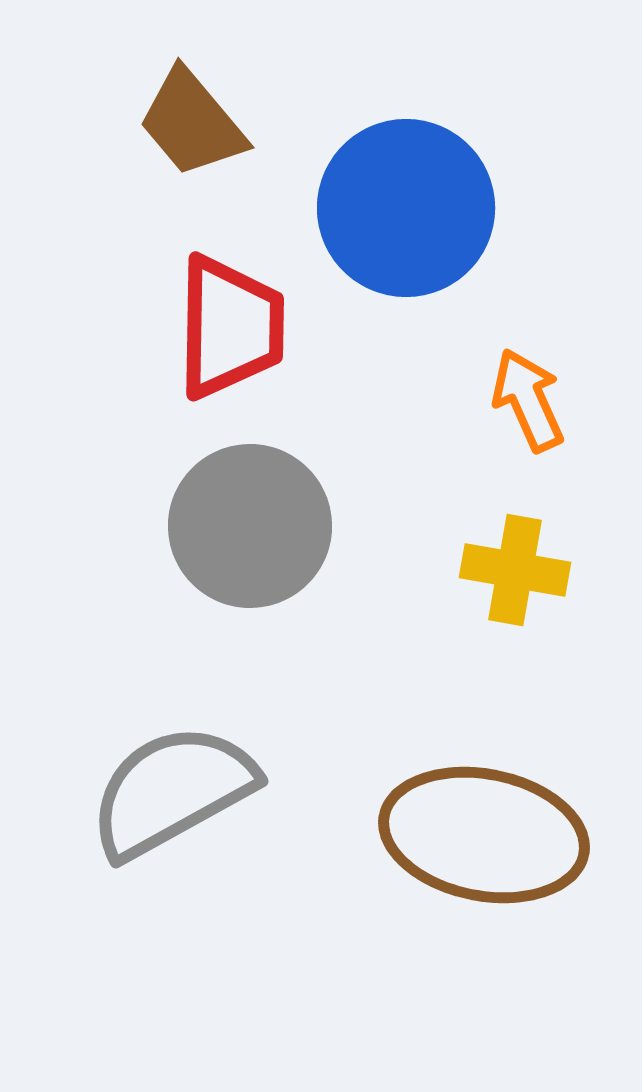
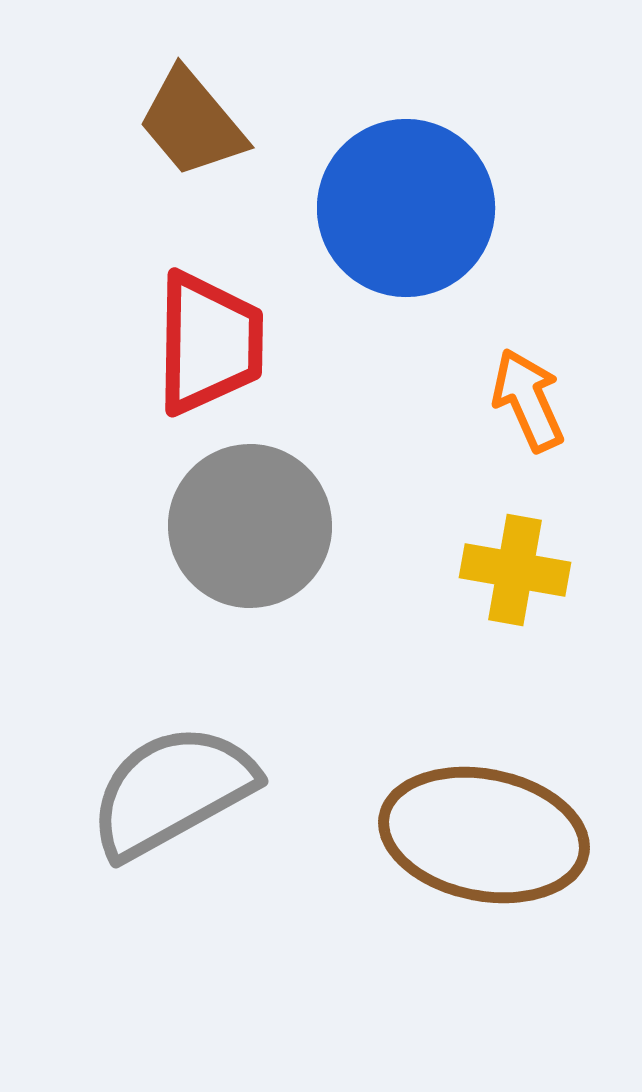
red trapezoid: moved 21 px left, 16 px down
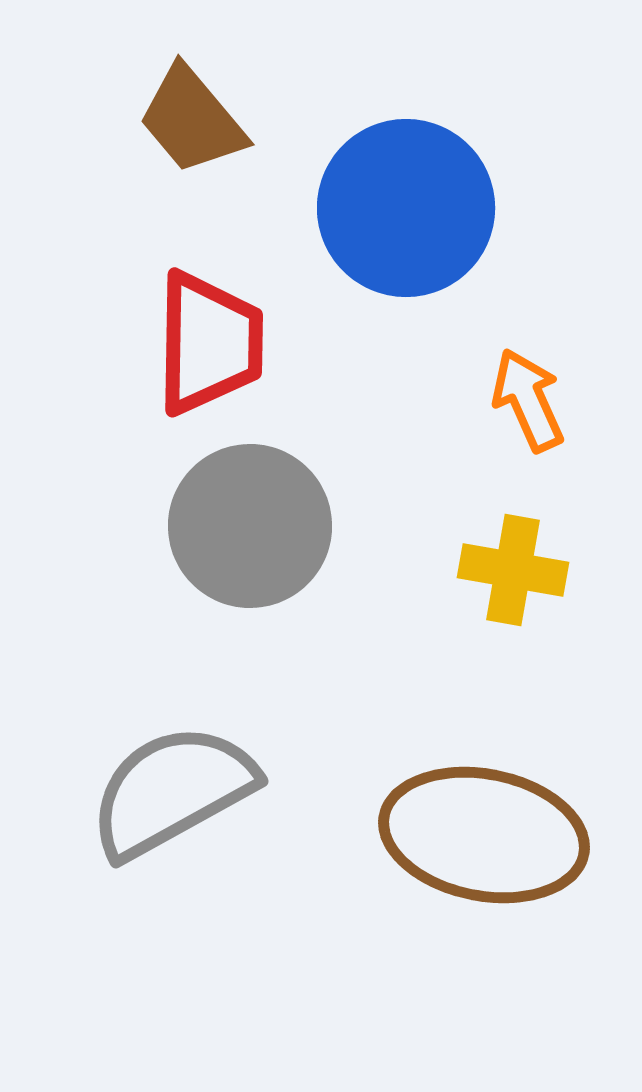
brown trapezoid: moved 3 px up
yellow cross: moved 2 px left
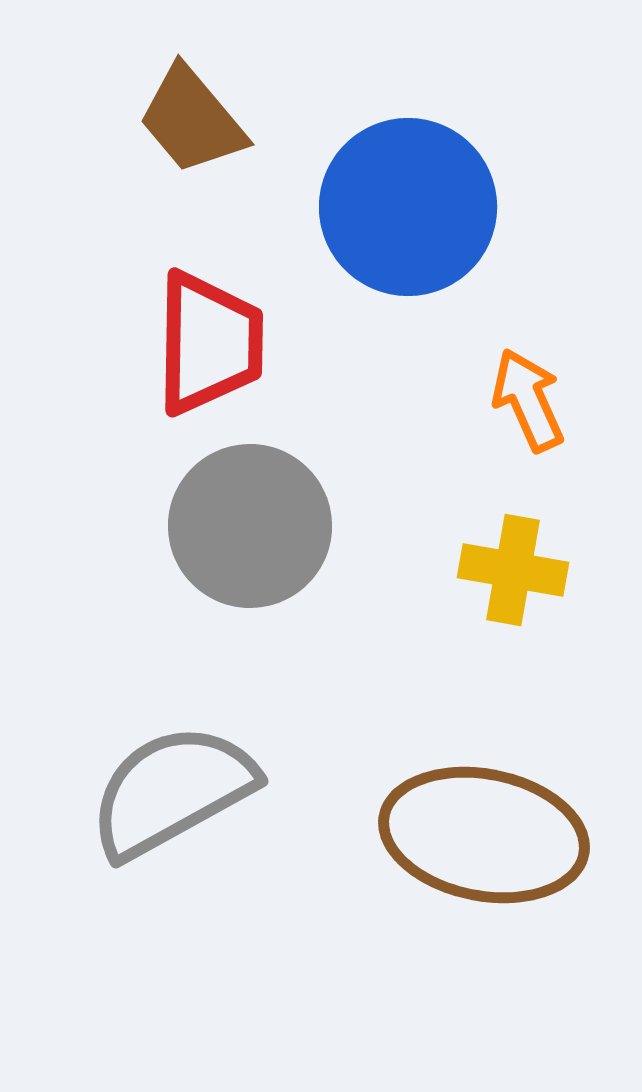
blue circle: moved 2 px right, 1 px up
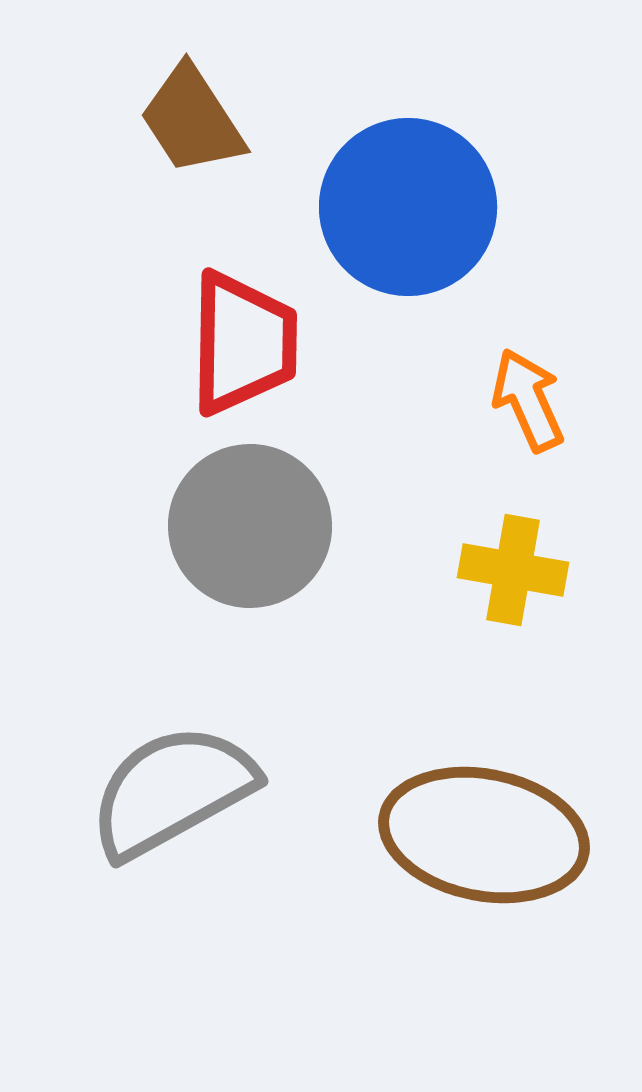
brown trapezoid: rotated 7 degrees clockwise
red trapezoid: moved 34 px right
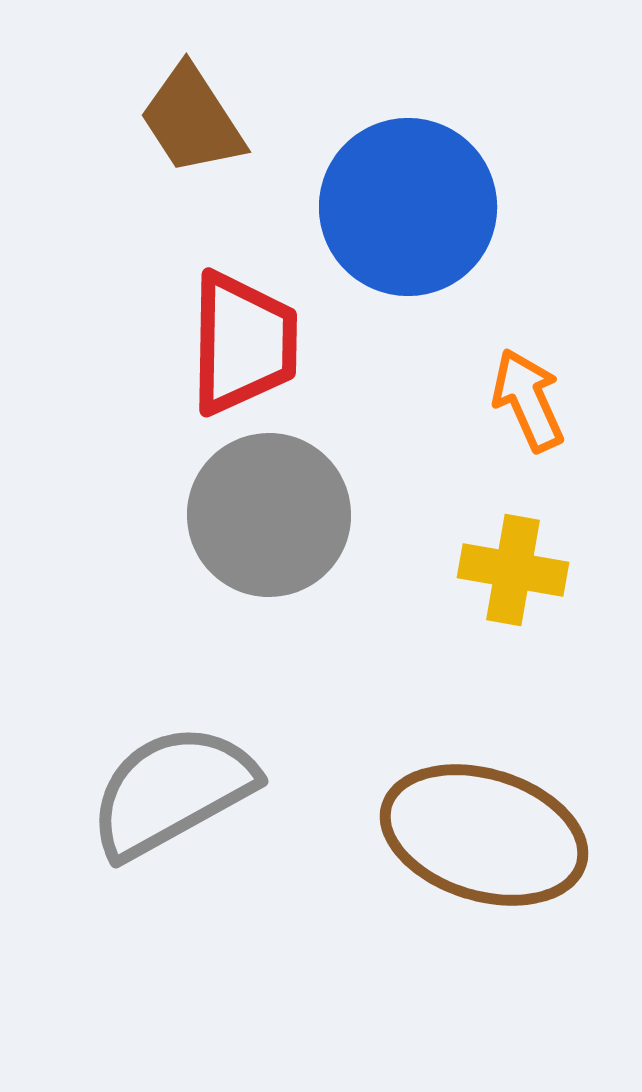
gray circle: moved 19 px right, 11 px up
brown ellipse: rotated 6 degrees clockwise
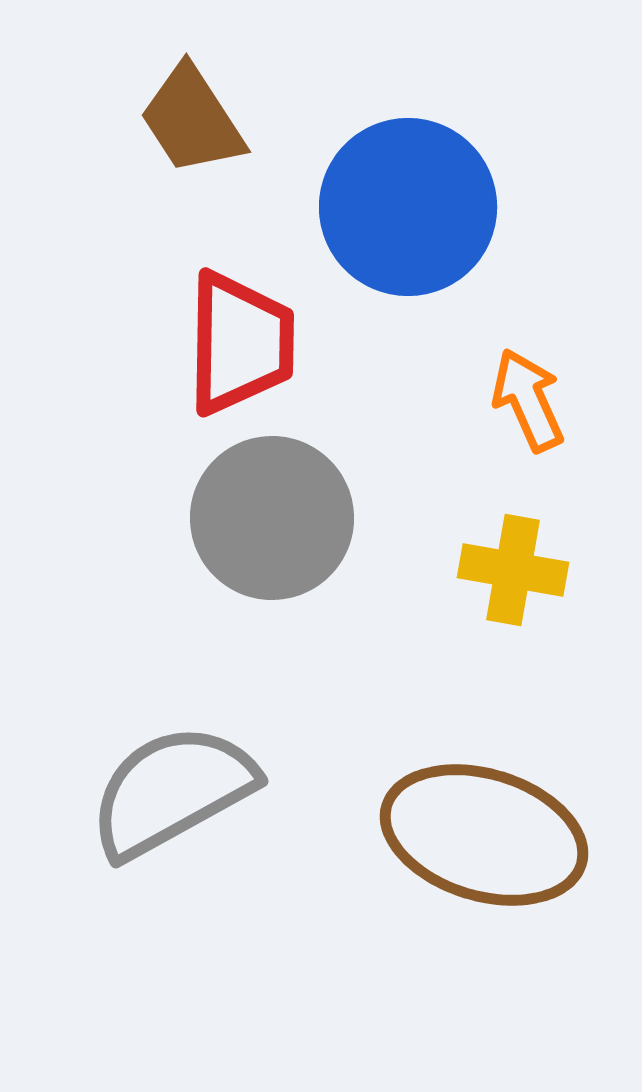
red trapezoid: moved 3 px left
gray circle: moved 3 px right, 3 px down
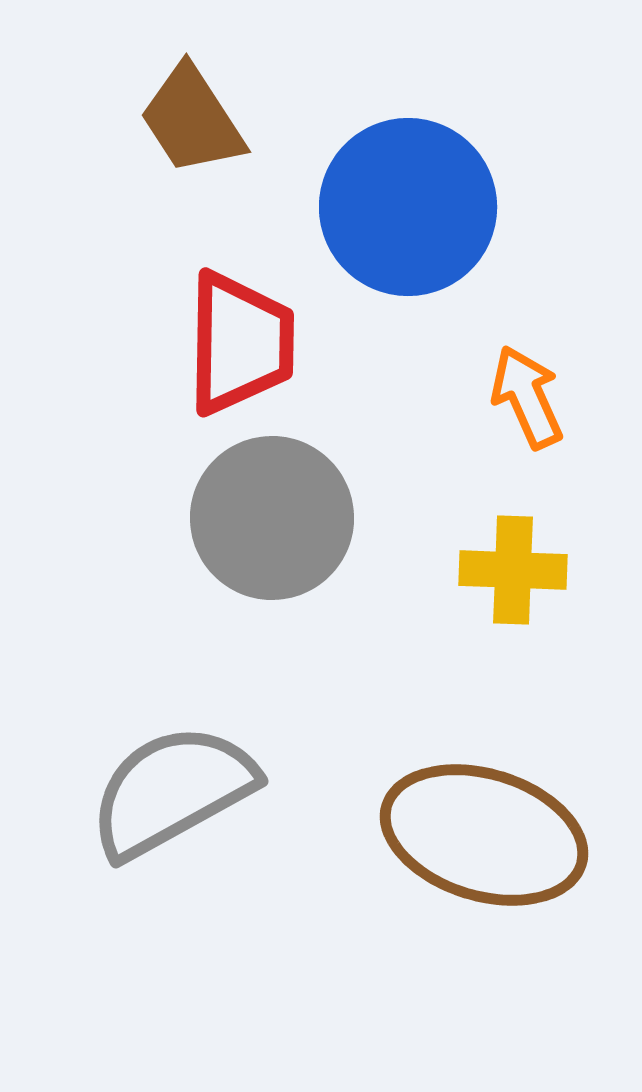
orange arrow: moved 1 px left, 3 px up
yellow cross: rotated 8 degrees counterclockwise
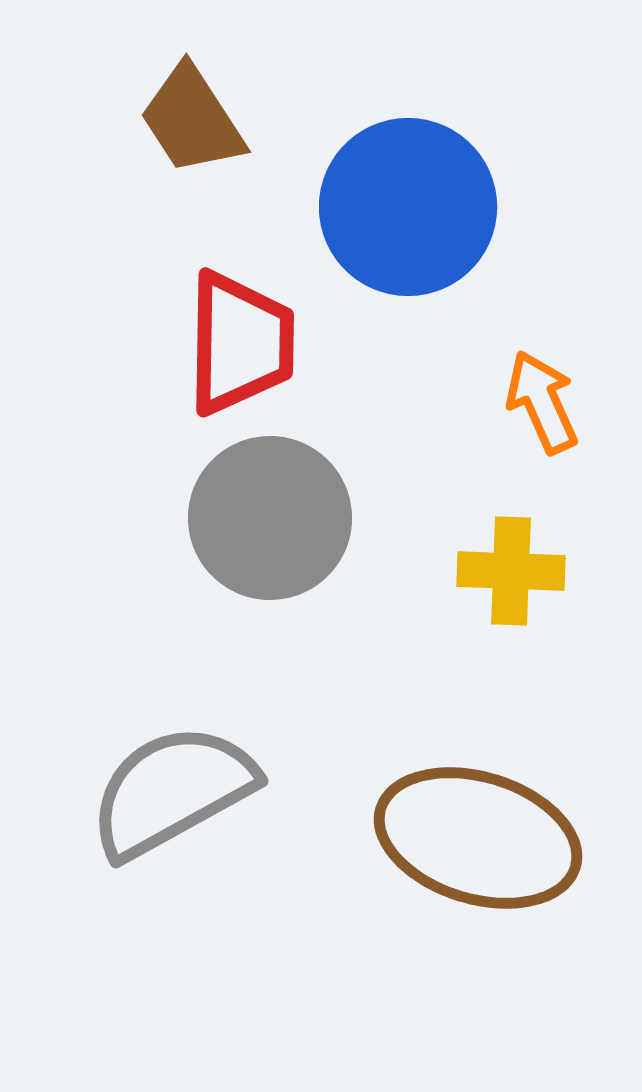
orange arrow: moved 15 px right, 5 px down
gray circle: moved 2 px left
yellow cross: moved 2 px left, 1 px down
brown ellipse: moved 6 px left, 3 px down
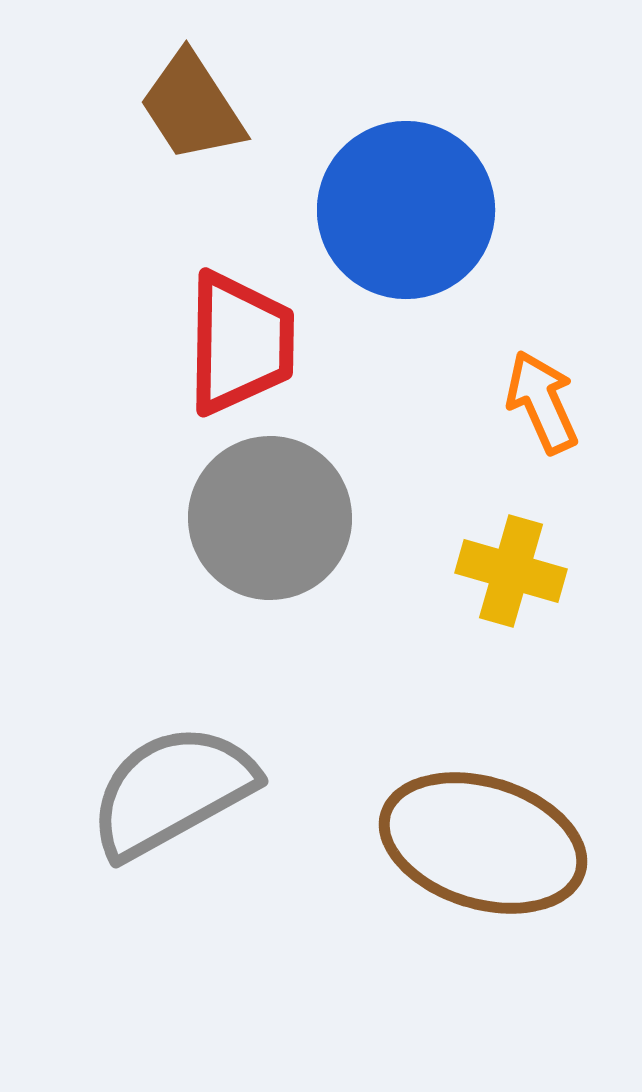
brown trapezoid: moved 13 px up
blue circle: moved 2 px left, 3 px down
yellow cross: rotated 14 degrees clockwise
brown ellipse: moved 5 px right, 5 px down
